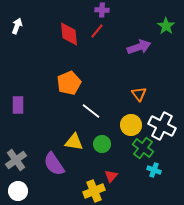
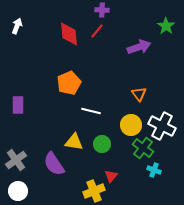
white line: rotated 24 degrees counterclockwise
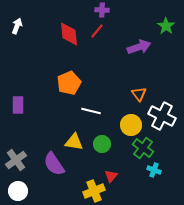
white cross: moved 10 px up
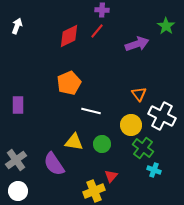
red diamond: moved 2 px down; rotated 70 degrees clockwise
purple arrow: moved 2 px left, 3 px up
